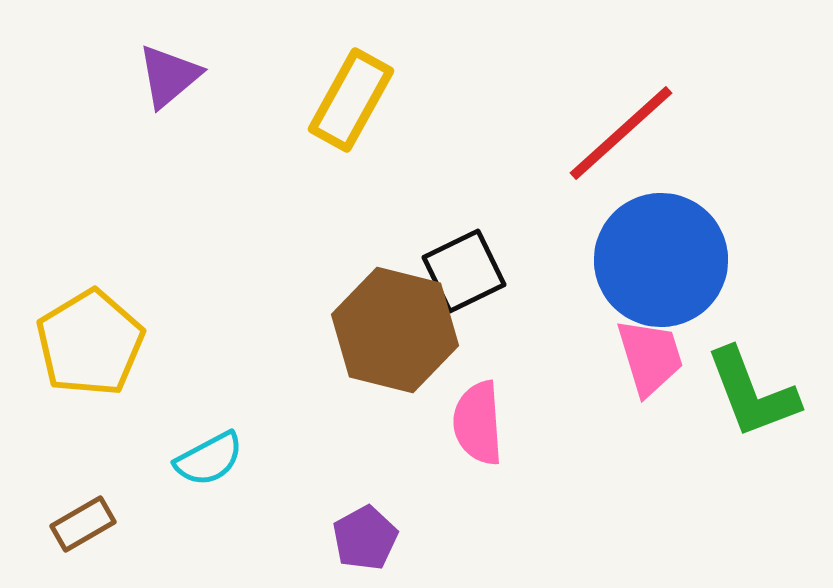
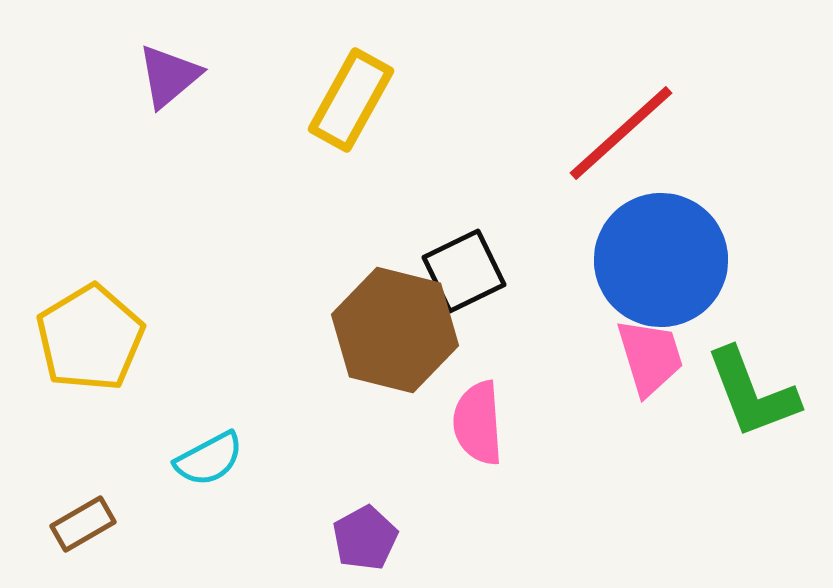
yellow pentagon: moved 5 px up
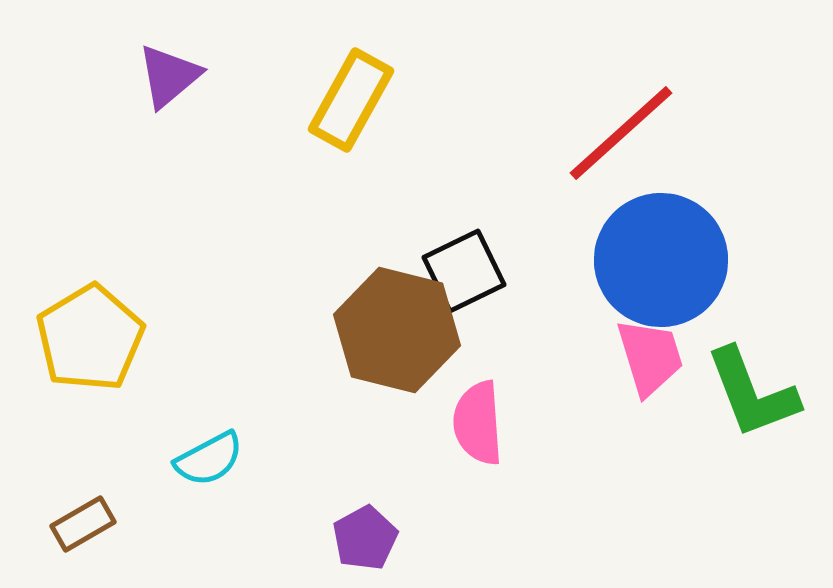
brown hexagon: moved 2 px right
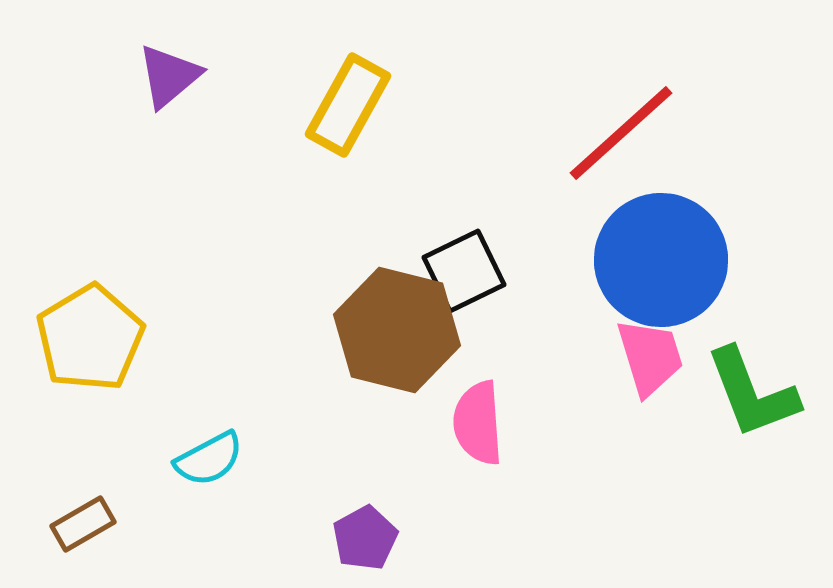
yellow rectangle: moved 3 px left, 5 px down
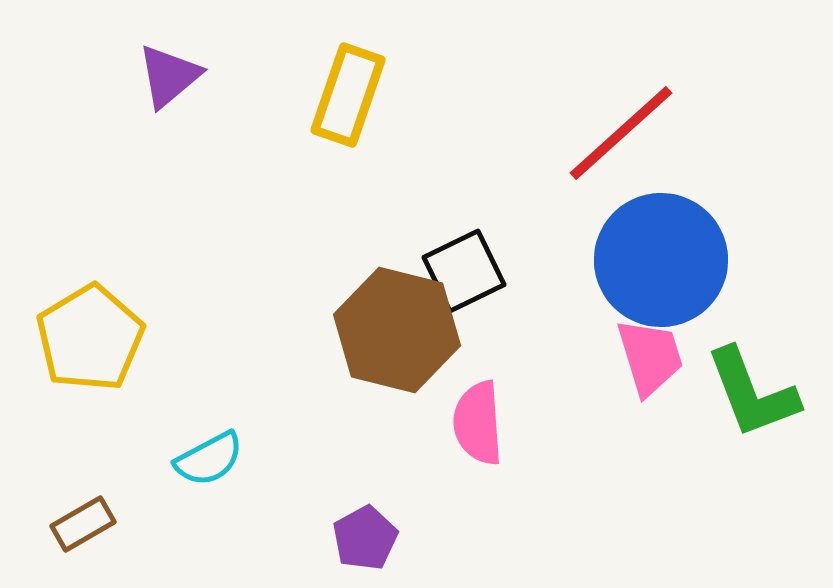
yellow rectangle: moved 10 px up; rotated 10 degrees counterclockwise
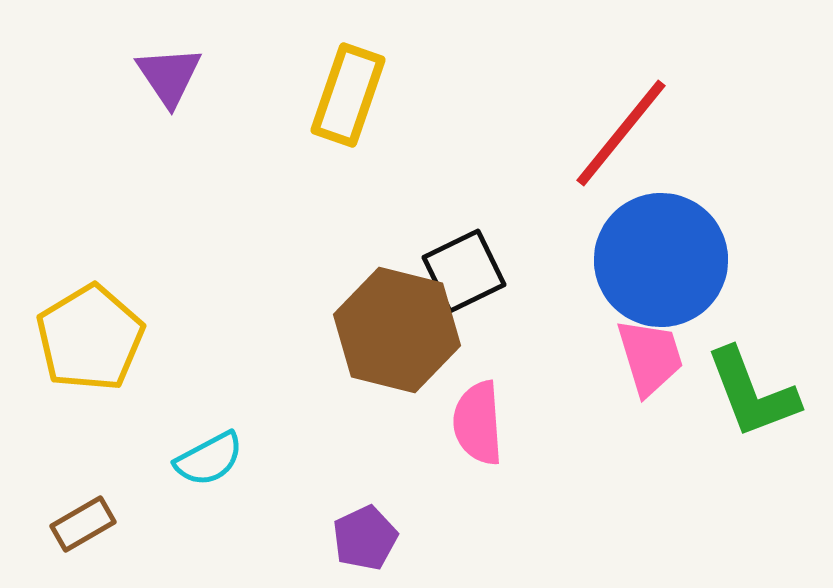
purple triangle: rotated 24 degrees counterclockwise
red line: rotated 9 degrees counterclockwise
purple pentagon: rotated 4 degrees clockwise
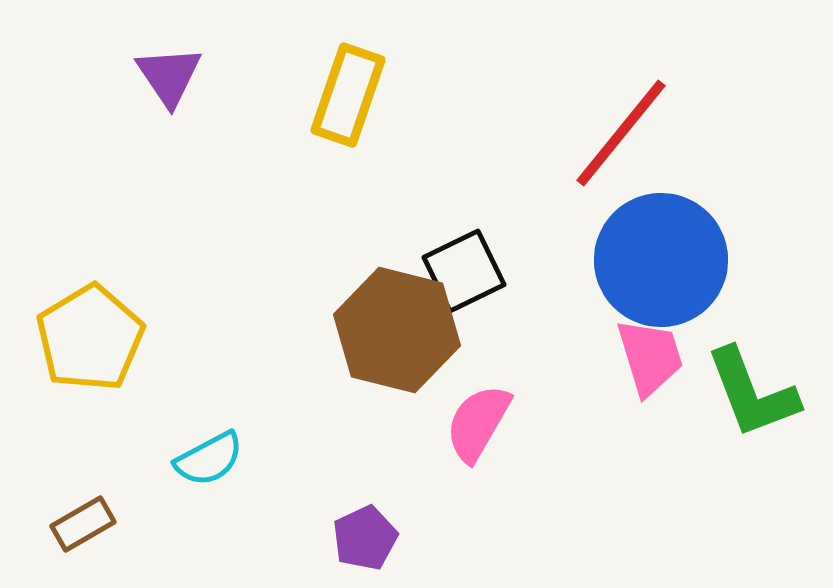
pink semicircle: rotated 34 degrees clockwise
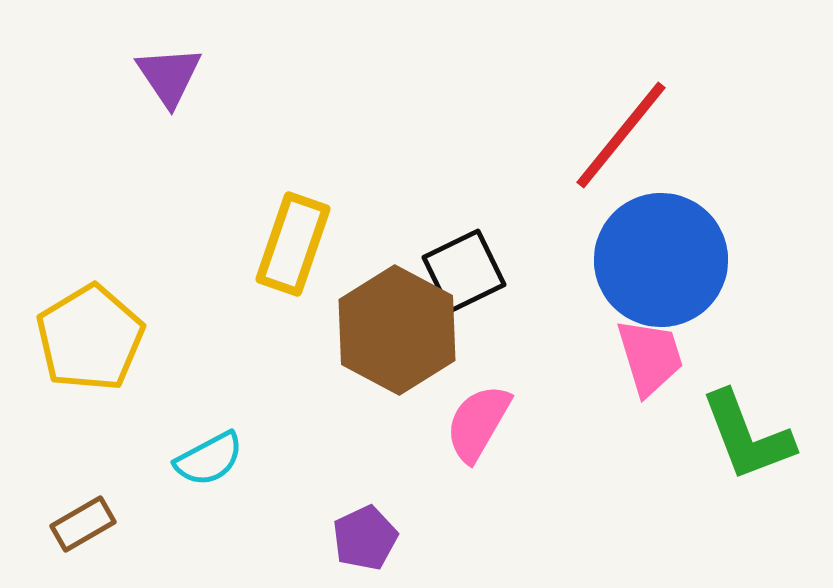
yellow rectangle: moved 55 px left, 149 px down
red line: moved 2 px down
brown hexagon: rotated 14 degrees clockwise
green L-shape: moved 5 px left, 43 px down
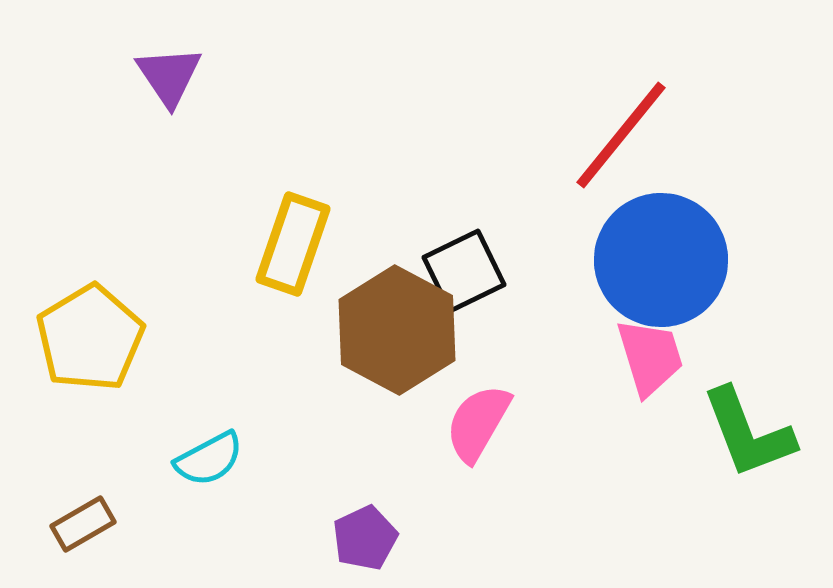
green L-shape: moved 1 px right, 3 px up
